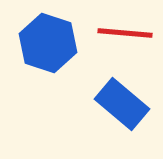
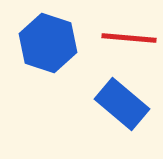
red line: moved 4 px right, 5 px down
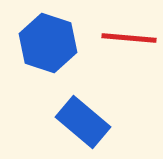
blue rectangle: moved 39 px left, 18 px down
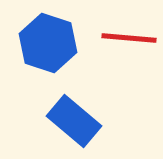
blue rectangle: moved 9 px left, 1 px up
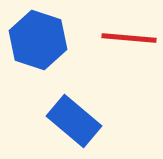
blue hexagon: moved 10 px left, 3 px up
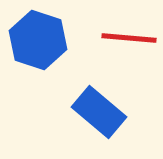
blue rectangle: moved 25 px right, 9 px up
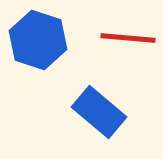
red line: moved 1 px left
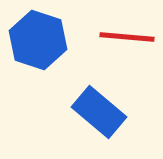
red line: moved 1 px left, 1 px up
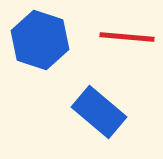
blue hexagon: moved 2 px right
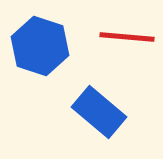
blue hexagon: moved 6 px down
